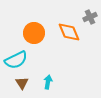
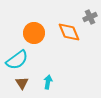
cyan semicircle: moved 1 px right; rotated 10 degrees counterclockwise
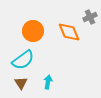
orange circle: moved 1 px left, 2 px up
cyan semicircle: moved 6 px right
brown triangle: moved 1 px left
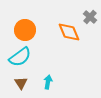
gray cross: rotated 24 degrees counterclockwise
orange circle: moved 8 px left, 1 px up
cyan semicircle: moved 3 px left, 3 px up
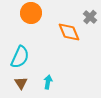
orange circle: moved 6 px right, 17 px up
cyan semicircle: rotated 30 degrees counterclockwise
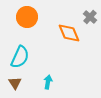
orange circle: moved 4 px left, 4 px down
orange diamond: moved 1 px down
brown triangle: moved 6 px left
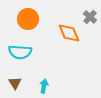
orange circle: moved 1 px right, 2 px down
cyan semicircle: moved 5 px up; rotated 70 degrees clockwise
cyan arrow: moved 4 px left, 4 px down
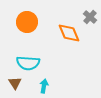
orange circle: moved 1 px left, 3 px down
cyan semicircle: moved 8 px right, 11 px down
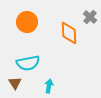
orange diamond: rotated 20 degrees clockwise
cyan semicircle: rotated 15 degrees counterclockwise
cyan arrow: moved 5 px right
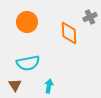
gray cross: rotated 24 degrees clockwise
brown triangle: moved 2 px down
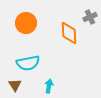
orange circle: moved 1 px left, 1 px down
